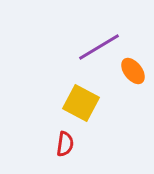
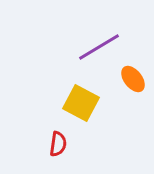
orange ellipse: moved 8 px down
red semicircle: moved 7 px left
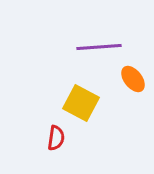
purple line: rotated 27 degrees clockwise
red semicircle: moved 2 px left, 6 px up
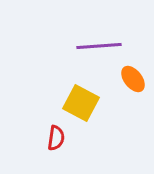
purple line: moved 1 px up
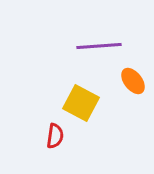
orange ellipse: moved 2 px down
red semicircle: moved 1 px left, 2 px up
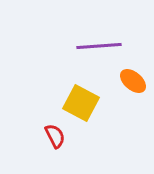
orange ellipse: rotated 12 degrees counterclockwise
red semicircle: rotated 35 degrees counterclockwise
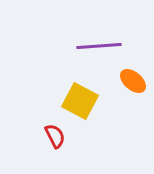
yellow square: moved 1 px left, 2 px up
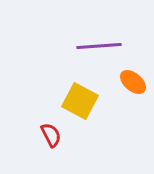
orange ellipse: moved 1 px down
red semicircle: moved 4 px left, 1 px up
